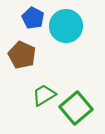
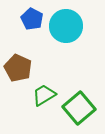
blue pentagon: moved 1 px left, 1 px down
brown pentagon: moved 4 px left, 13 px down
green square: moved 3 px right
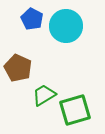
green square: moved 4 px left, 2 px down; rotated 24 degrees clockwise
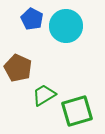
green square: moved 2 px right, 1 px down
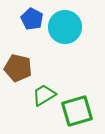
cyan circle: moved 1 px left, 1 px down
brown pentagon: rotated 12 degrees counterclockwise
